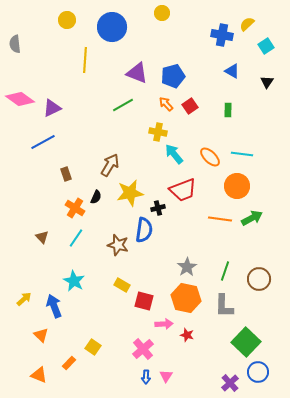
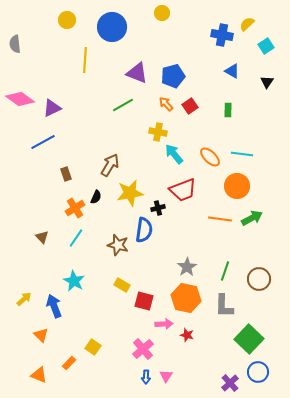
orange cross at (75, 208): rotated 24 degrees clockwise
green square at (246, 342): moved 3 px right, 3 px up
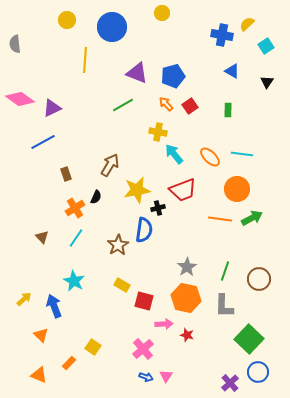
orange circle at (237, 186): moved 3 px down
yellow star at (130, 193): moved 7 px right, 3 px up
brown star at (118, 245): rotated 25 degrees clockwise
blue arrow at (146, 377): rotated 72 degrees counterclockwise
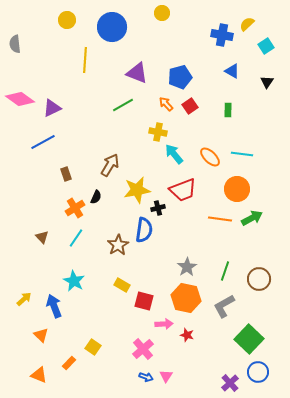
blue pentagon at (173, 76): moved 7 px right, 1 px down
gray L-shape at (224, 306): rotated 60 degrees clockwise
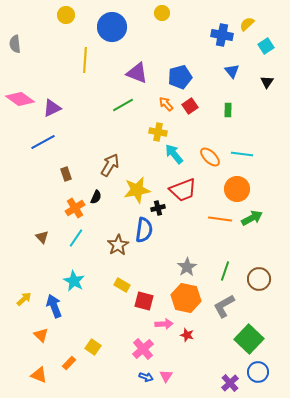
yellow circle at (67, 20): moved 1 px left, 5 px up
blue triangle at (232, 71): rotated 21 degrees clockwise
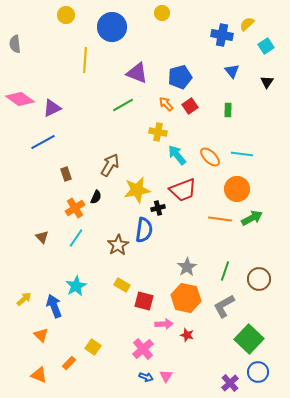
cyan arrow at (174, 154): moved 3 px right, 1 px down
cyan star at (74, 281): moved 2 px right, 5 px down; rotated 15 degrees clockwise
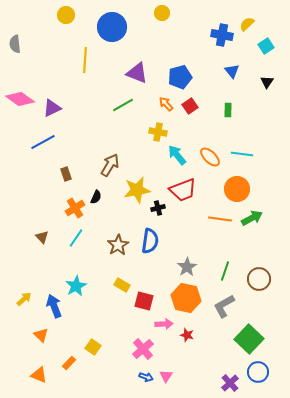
blue semicircle at (144, 230): moved 6 px right, 11 px down
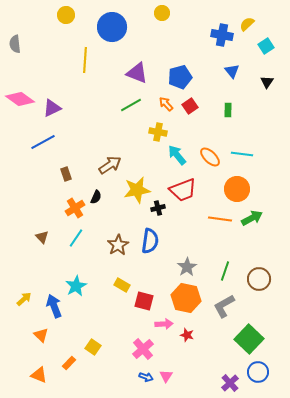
green line at (123, 105): moved 8 px right
brown arrow at (110, 165): rotated 25 degrees clockwise
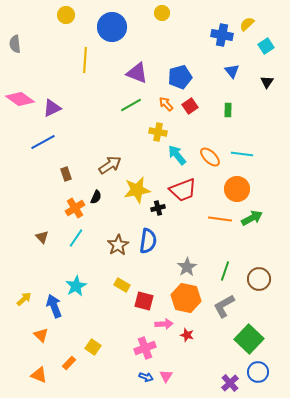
blue semicircle at (150, 241): moved 2 px left
pink cross at (143, 349): moved 2 px right, 1 px up; rotated 20 degrees clockwise
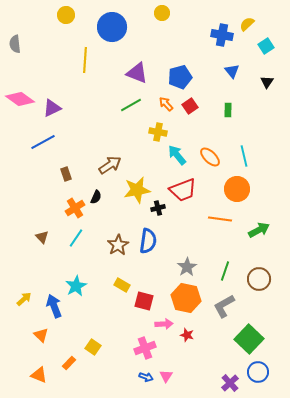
cyan line at (242, 154): moved 2 px right, 2 px down; rotated 70 degrees clockwise
green arrow at (252, 218): moved 7 px right, 12 px down
